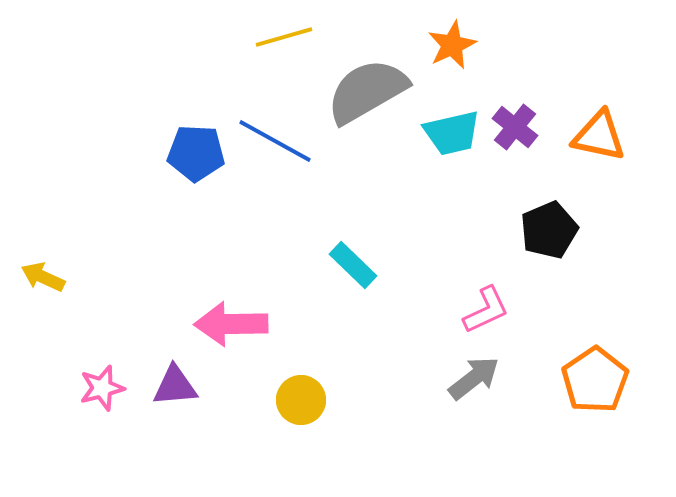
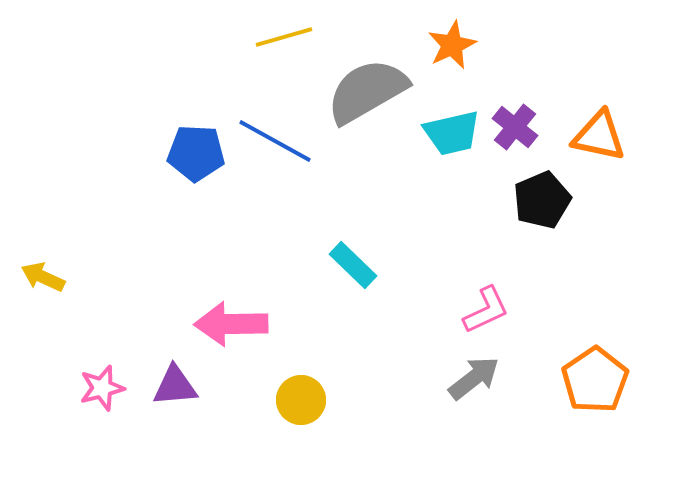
black pentagon: moved 7 px left, 30 px up
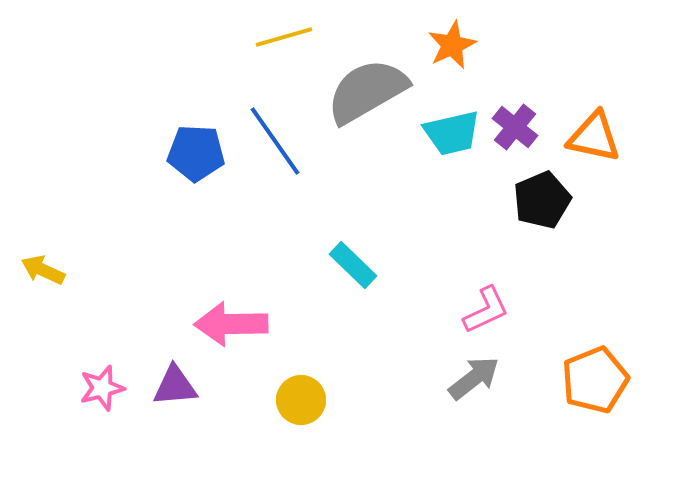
orange triangle: moved 5 px left, 1 px down
blue line: rotated 26 degrees clockwise
yellow arrow: moved 7 px up
orange pentagon: rotated 12 degrees clockwise
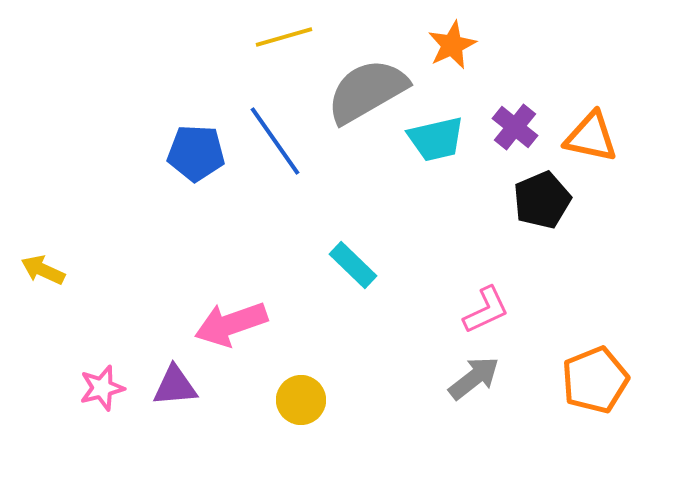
cyan trapezoid: moved 16 px left, 6 px down
orange triangle: moved 3 px left
pink arrow: rotated 18 degrees counterclockwise
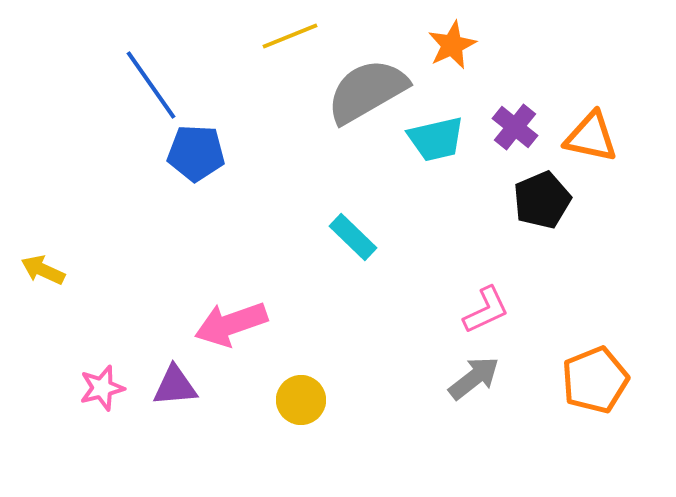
yellow line: moved 6 px right, 1 px up; rotated 6 degrees counterclockwise
blue line: moved 124 px left, 56 px up
cyan rectangle: moved 28 px up
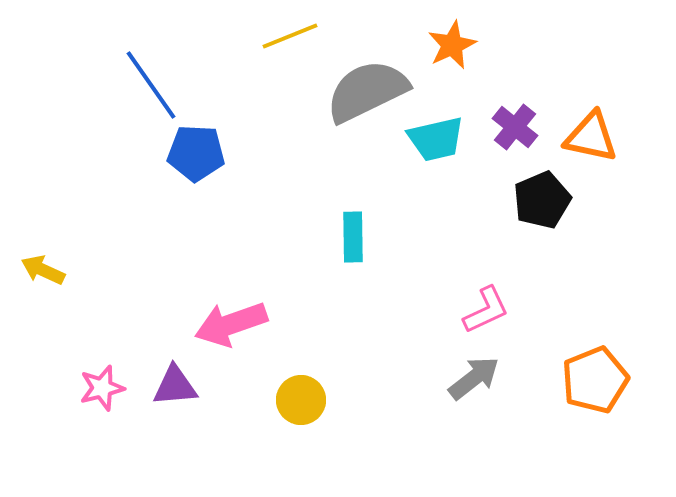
gray semicircle: rotated 4 degrees clockwise
cyan rectangle: rotated 45 degrees clockwise
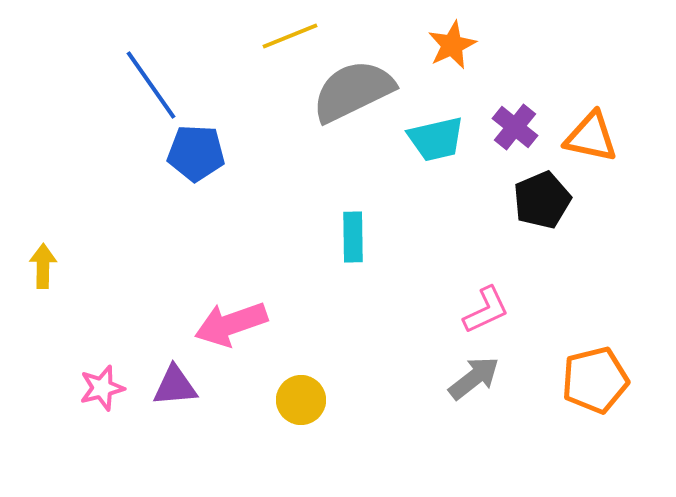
gray semicircle: moved 14 px left
yellow arrow: moved 4 px up; rotated 66 degrees clockwise
orange pentagon: rotated 8 degrees clockwise
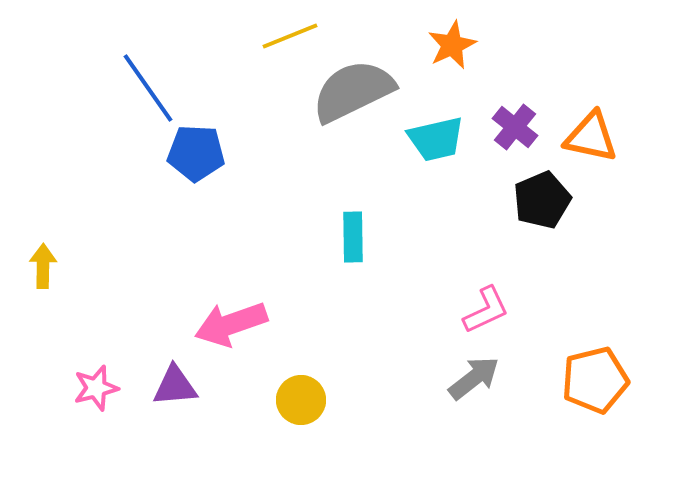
blue line: moved 3 px left, 3 px down
pink star: moved 6 px left
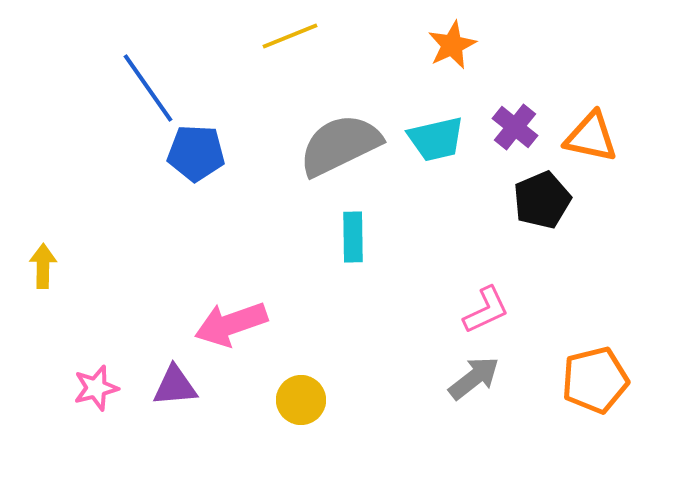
gray semicircle: moved 13 px left, 54 px down
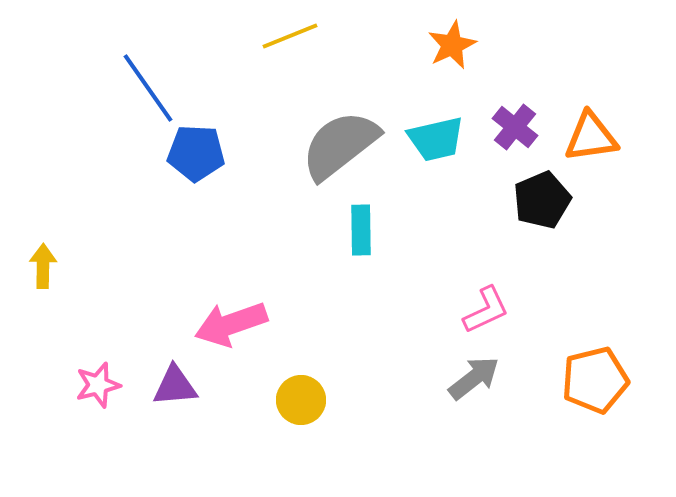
orange triangle: rotated 20 degrees counterclockwise
gray semicircle: rotated 12 degrees counterclockwise
cyan rectangle: moved 8 px right, 7 px up
pink star: moved 2 px right, 3 px up
